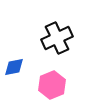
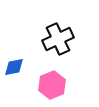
black cross: moved 1 px right, 1 px down
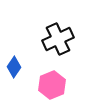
blue diamond: rotated 45 degrees counterclockwise
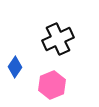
blue diamond: moved 1 px right
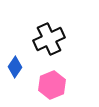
black cross: moved 9 px left
